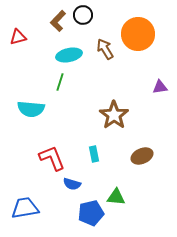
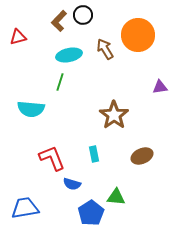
brown L-shape: moved 1 px right
orange circle: moved 1 px down
blue pentagon: rotated 20 degrees counterclockwise
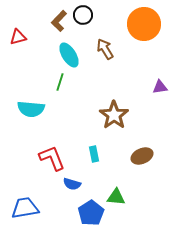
orange circle: moved 6 px right, 11 px up
cyan ellipse: rotated 70 degrees clockwise
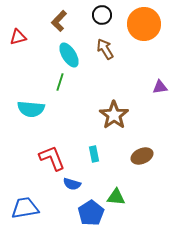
black circle: moved 19 px right
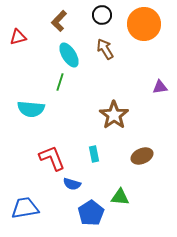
green triangle: moved 4 px right
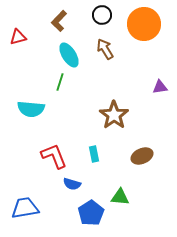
red L-shape: moved 2 px right, 2 px up
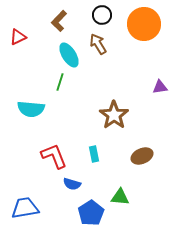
red triangle: rotated 12 degrees counterclockwise
brown arrow: moved 7 px left, 5 px up
